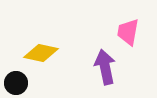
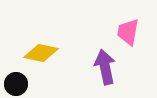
black circle: moved 1 px down
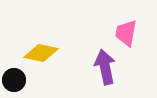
pink trapezoid: moved 2 px left, 1 px down
black circle: moved 2 px left, 4 px up
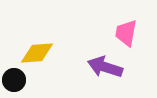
yellow diamond: moved 4 px left; rotated 16 degrees counterclockwise
purple arrow: rotated 60 degrees counterclockwise
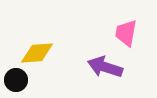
black circle: moved 2 px right
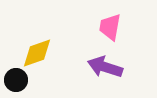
pink trapezoid: moved 16 px left, 6 px up
yellow diamond: rotated 16 degrees counterclockwise
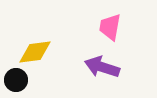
yellow diamond: moved 2 px left, 1 px up; rotated 12 degrees clockwise
purple arrow: moved 3 px left
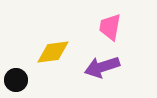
yellow diamond: moved 18 px right
purple arrow: rotated 36 degrees counterclockwise
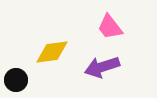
pink trapezoid: rotated 48 degrees counterclockwise
yellow diamond: moved 1 px left
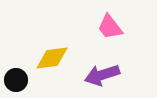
yellow diamond: moved 6 px down
purple arrow: moved 8 px down
